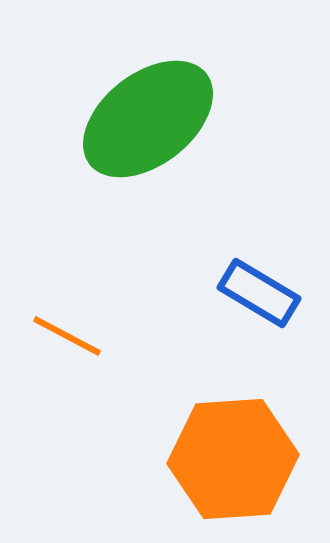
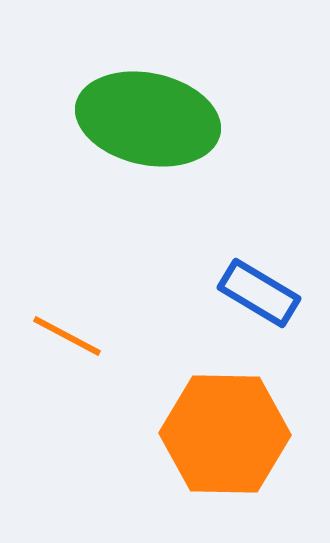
green ellipse: rotated 50 degrees clockwise
orange hexagon: moved 8 px left, 25 px up; rotated 5 degrees clockwise
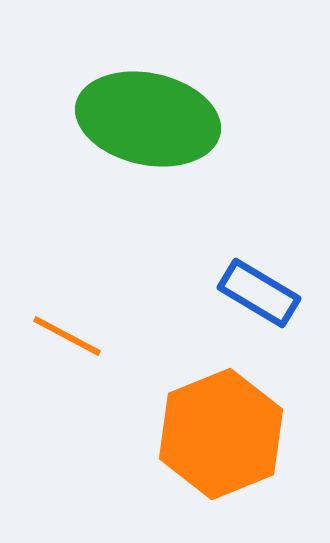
orange hexagon: moved 4 px left; rotated 23 degrees counterclockwise
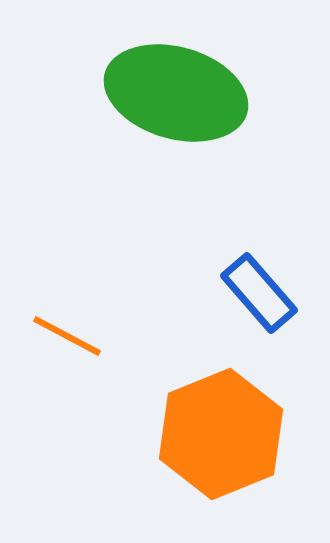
green ellipse: moved 28 px right, 26 px up; rotated 4 degrees clockwise
blue rectangle: rotated 18 degrees clockwise
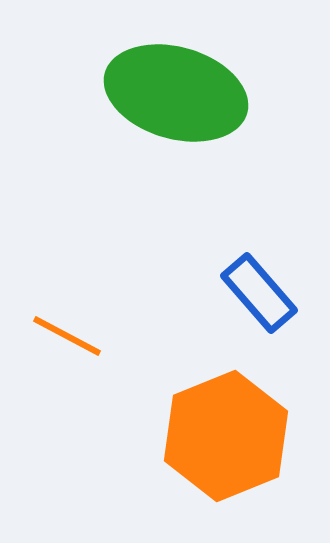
orange hexagon: moved 5 px right, 2 px down
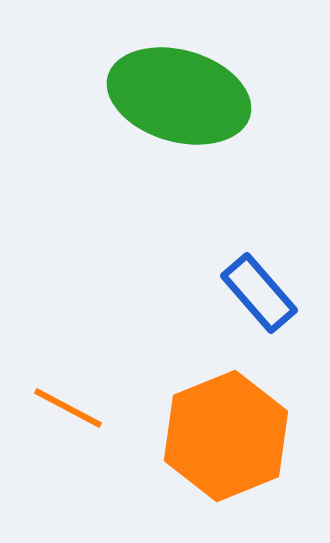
green ellipse: moved 3 px right, 3 px down
orange line: moved 1 px right, 72 px down
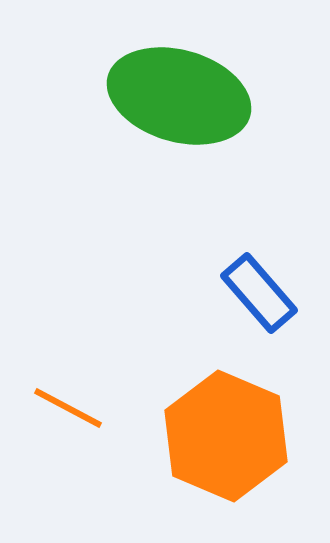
orange hexagon: rotated 15 degrees counterclockwise
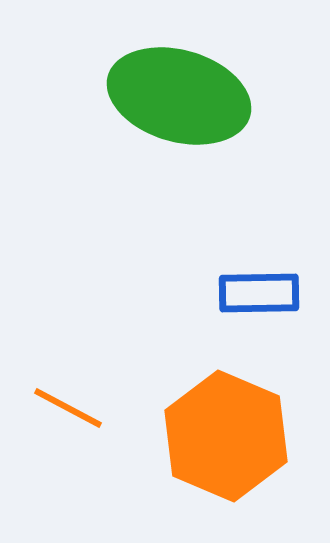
blue rectangle: rotated 50 degrees counterclockwise
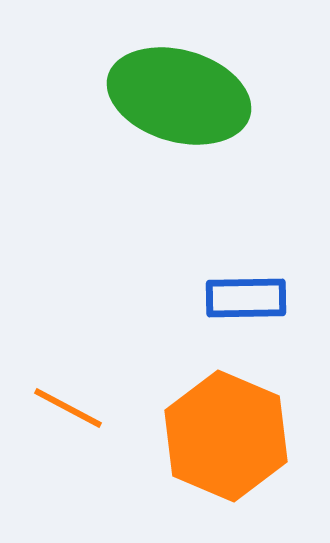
blue rectangle: moved 13 px left, 5 px down
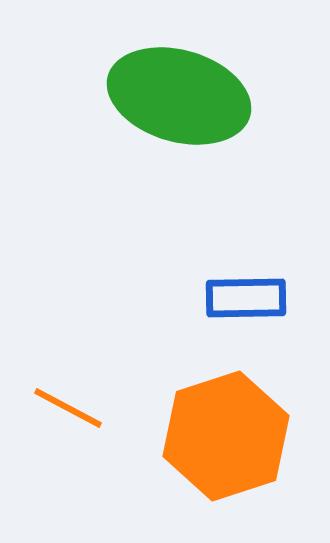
orange hexagon: rotated 19 degrees clockwise
